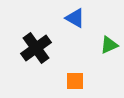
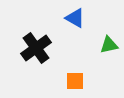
green triangle: rotated 12 degrees clockwise
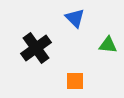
blue triangle: rotated 15 degrees clockwise
green triangle: moved 1 px left; rotated 18 degrees clockwise
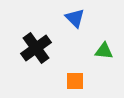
green triangle: moved 4 px left, 6 px down
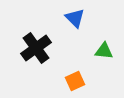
orange square: rotated 24 degrees counterclockwise
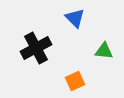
black cross: rotated 8 degrees clockwise
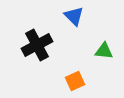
blue triangle: moved 1 px left, 2 px up
black cross: moved 1 px right, 3 px up
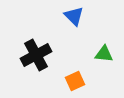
black cross: moved 1 px left, 10 px down
green triangle: moved 3 px down
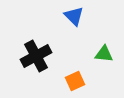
black cross: moved 1 px down
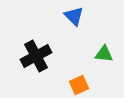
orange square: moved 4 px right, 4 px down
